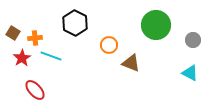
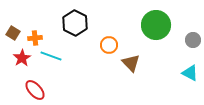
brown triangle: rotated 24 degrees clockwise
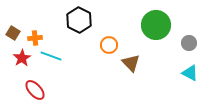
black hexagon: moved 4 px right, 3 px up
gray circle: moved 4 px left, 3 px down
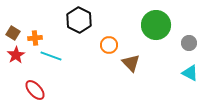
red star: moved 6 px left, 3 px up
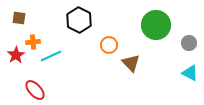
brown square: moved 6 px right, 15 px up; rotated 24 degrees counterclockwise
orange cross: moved 2 px left, 4 px down
cyan line: rotated 45 degrees counterclockwise
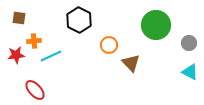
orange cross: moved 1 px right, 1 px up
red star: rotated 24 degrees clockwise
cyan triangle: moved 1 px up
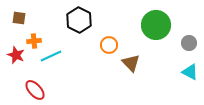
red star: rotated 30 degrees clockwise
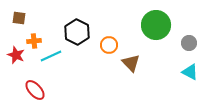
black hexagon: moved 2 px left, 12 px down
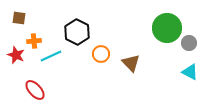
green circle: moved 11 px right, 3 px down
orange circle: moved 8 px left, 9 px down
